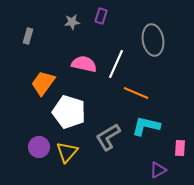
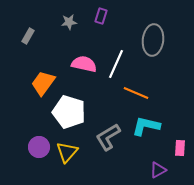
gray star: moved 3 px left
gray rectangle: rotated 14 degrees clockwise
gray ellipse: rotated 16 degrees clockwise
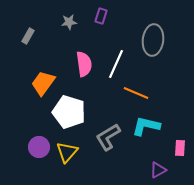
pink semicircle: rotated 70 degrees clockwise
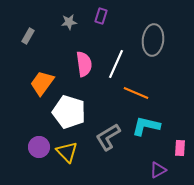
orange trapezoid: moved 1 px left
yellow triangle: rotated 25 degrees counterclockwise
